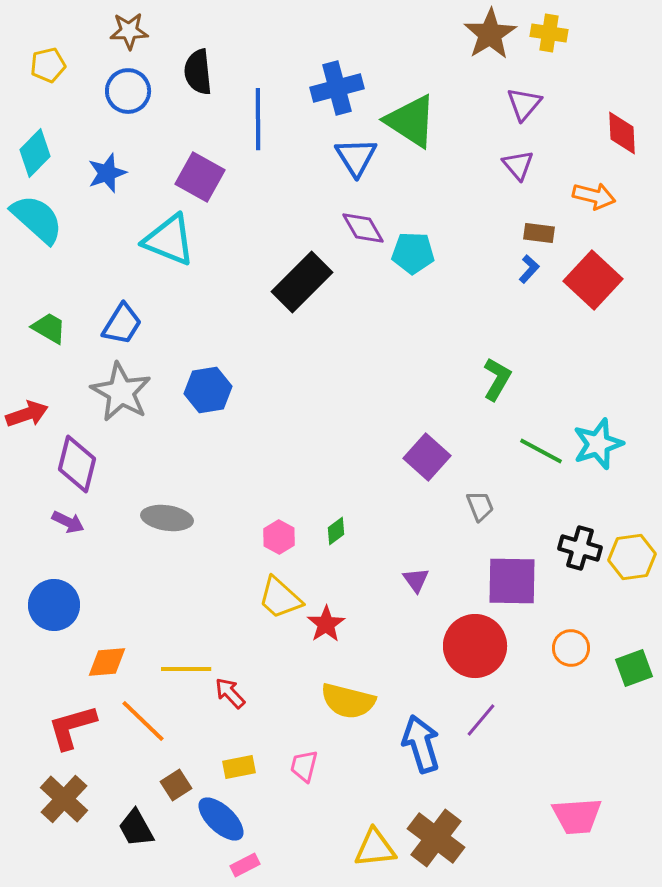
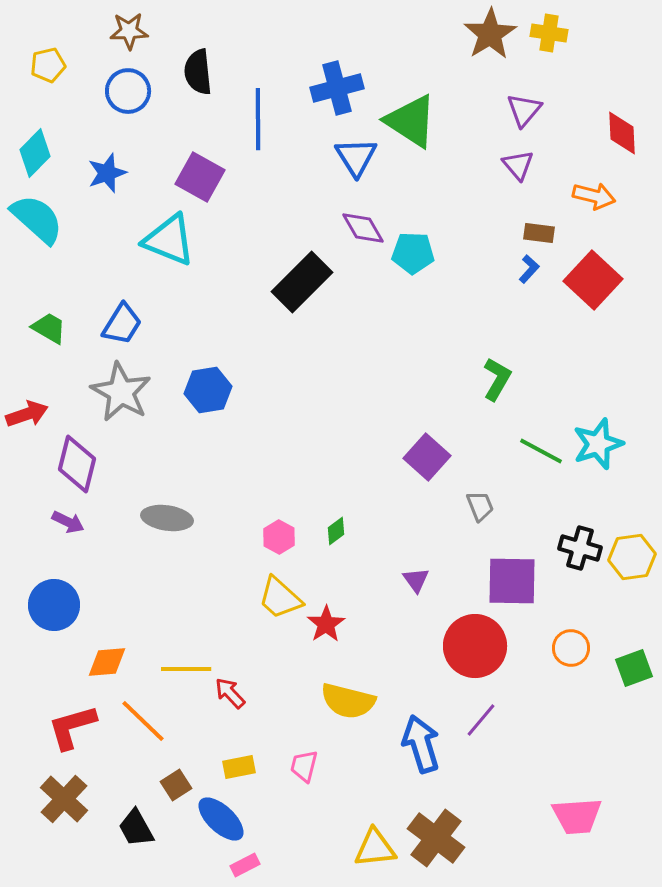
purple triangle at (524, 104): moved 6 px down
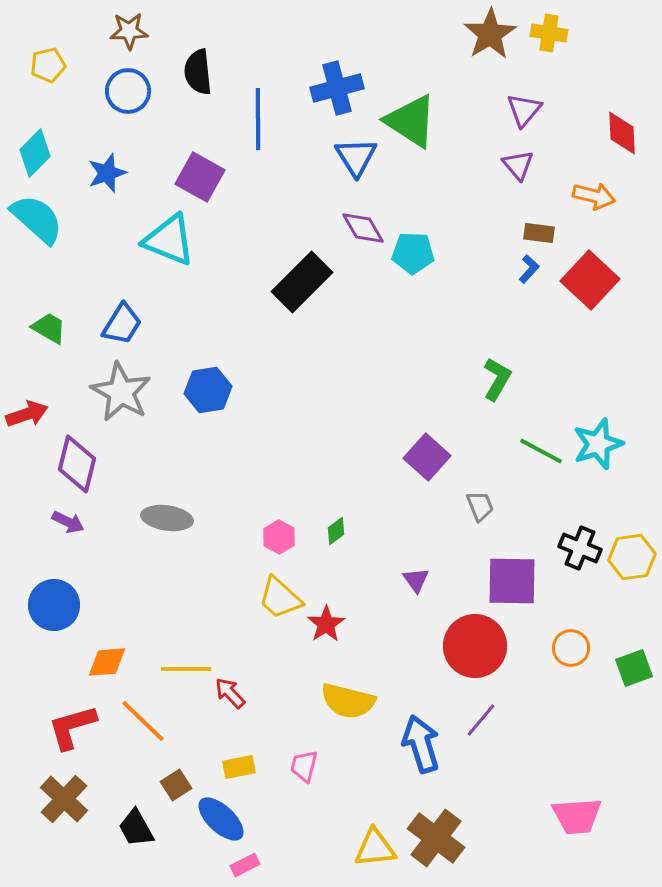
red square at (593, 280): moved 3 px left
black cross at (580, 548): rotated 6 degrees clockwise
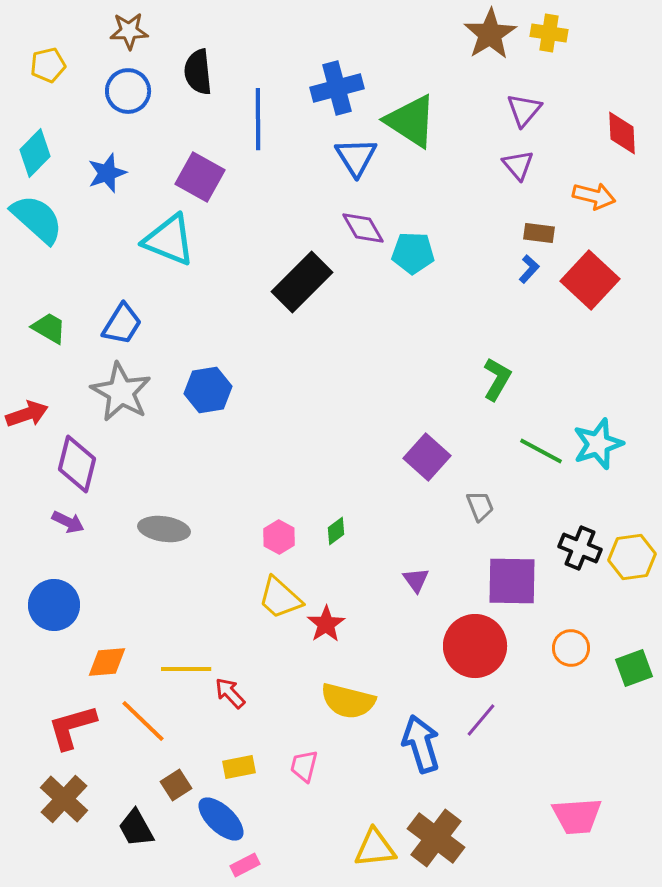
gray ellipse at (167, 518): moved 3 px left, 11 px down
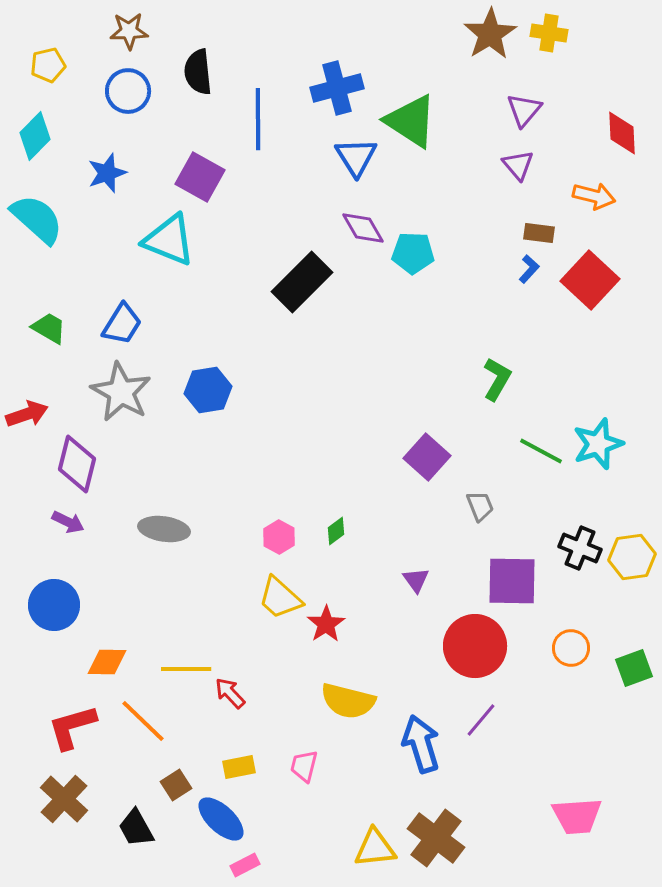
cyan diamond at (35, 153): moved 17 px up
orange diamond at (107, 662): rotated 6 degrees clockwise
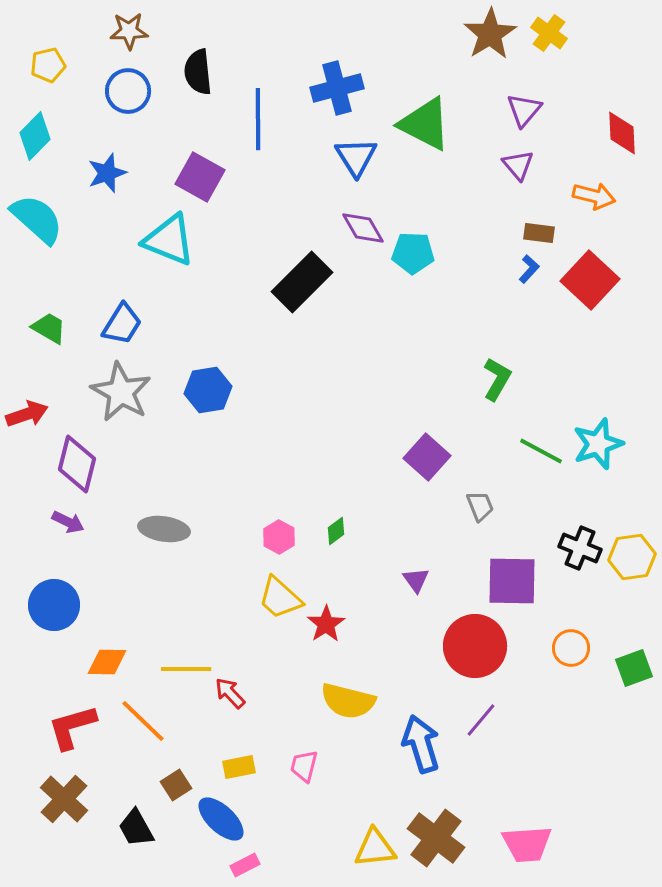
yellow cross at (549, 33): rotated 27 degrees clockwise
green triangle at (411, 121): moved 14 px right, 3 px down; rotated 6 degrees counterclockwise
pink trapezoid at (577, 816): moved 50 px left, 28 px down
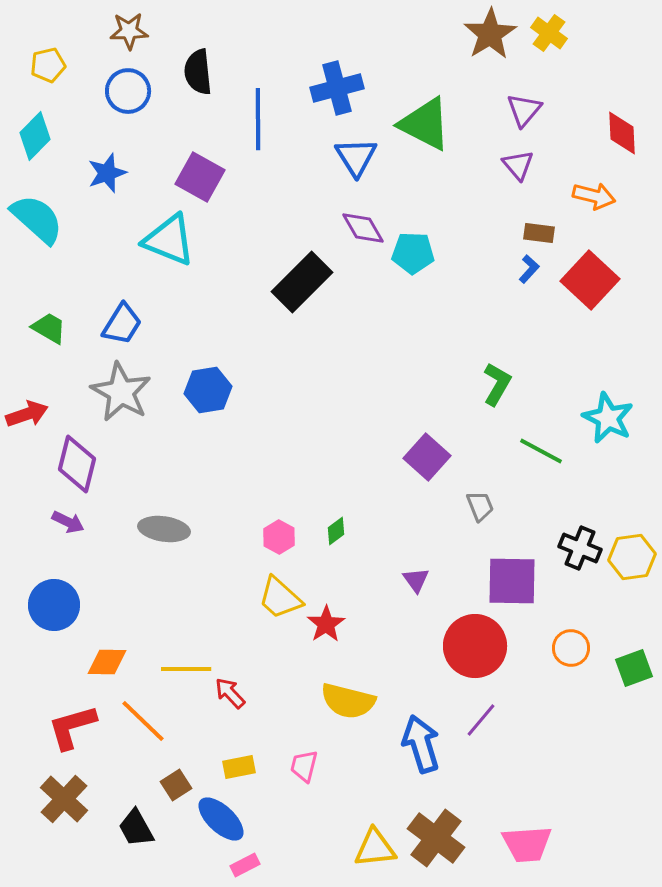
green L-shape at (497, 379): moved 5 px down
cyan star at (598, 444): moved 10 px right, 26 px up; rotated 27 degrees counterclockwise
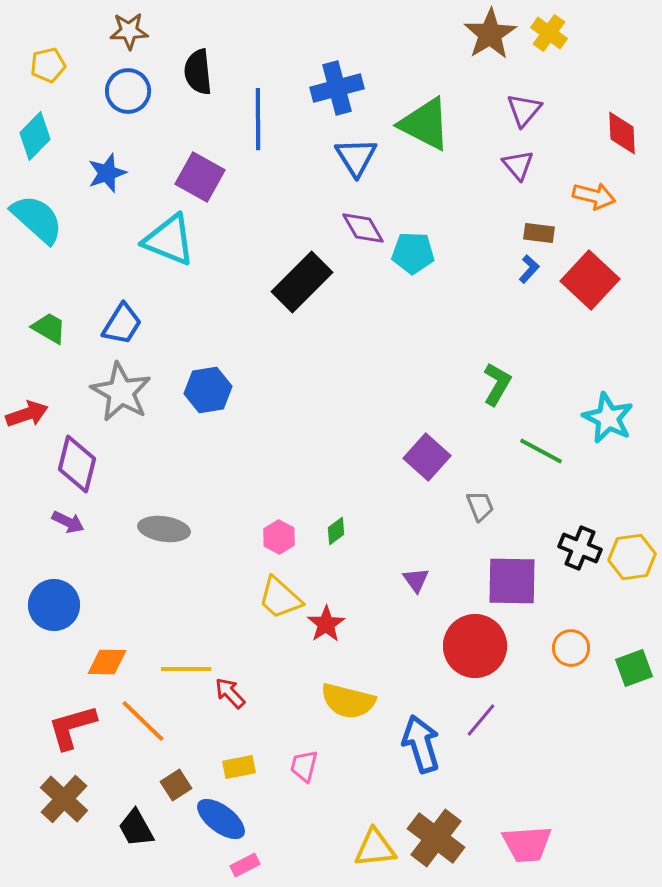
blue ellipse at (221, 819): rotated 6 degrees counterclockwise
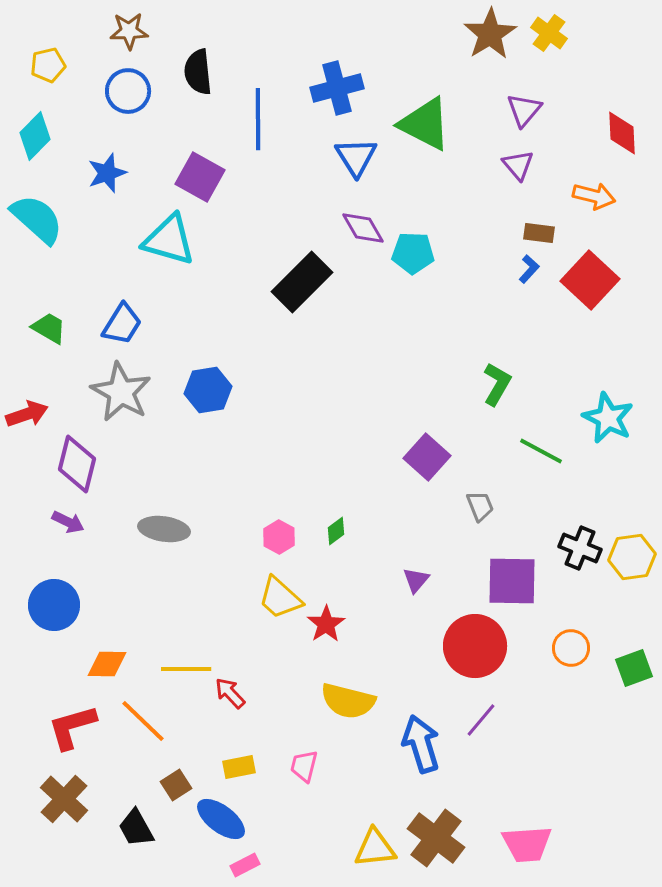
cyan triangle at (169, 240): rotated 6 degrees counterclockwise
purple triangle at (416, 580): rotated 16 degrees clockwise
orange diamond at (107, 662): moved 2 px down
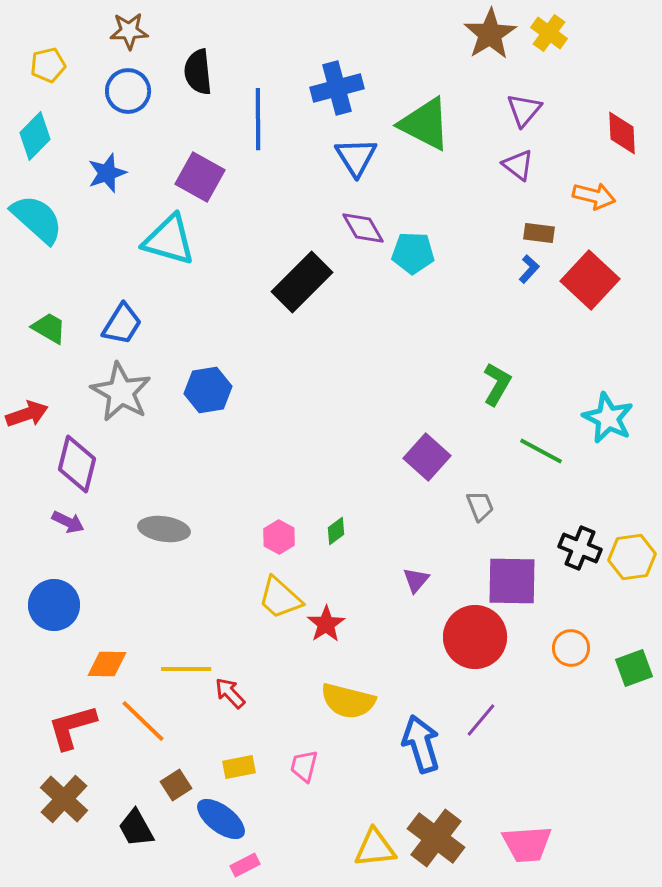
purple triangle at (518, 165): rotated 12 degrees counterclockwise
red circle at (475, 646): moved 9 px up
